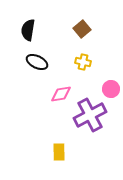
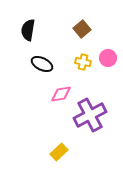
black ellipse: moved 5 px right, 2 px down
pink circle: moved 3 px left, 31 px up
yellow rectangle: rotated 48 degrees clockwise
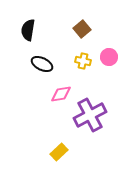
pink circle: moved 1 px right, 1 px up
yellow cross: moved 1 px up
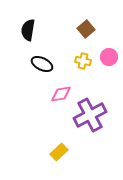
brown square: moved 4 px right
